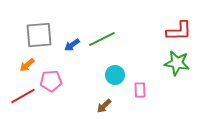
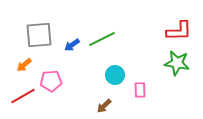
orange arrow: moved 3 px left
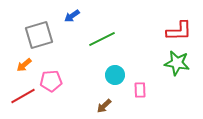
gray square: rotated 12 degrees counterclockwise
blue arrow: moved 29 px up
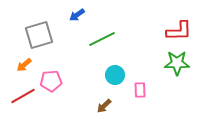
blue arrow: moved 5 px right, 1 px up
green star: rotated 10 degrees counterclockwise
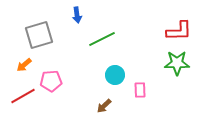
blue arrow: rotated 63 degrees counterclockwise
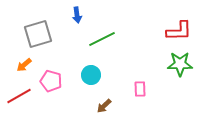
gray square: moved 1 px left, 1 px up
green star: moved 3 px right, 1 px down
cyan circle: moved 24 px left
pink pentagon: rotated 20 degrees clockwise
pink rectangle: moved 1 px up
red line: moved 4 px left
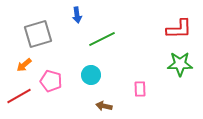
red L-shape: moved 2 px up
brown arrow: rotated 56 degrees clockwise
